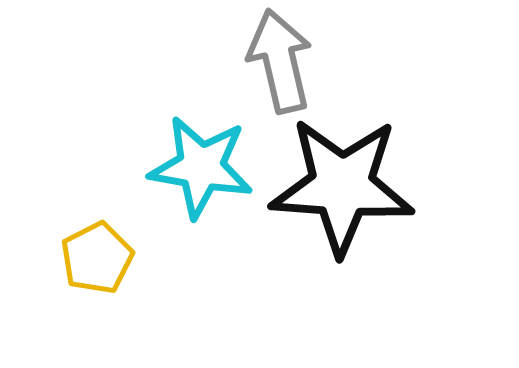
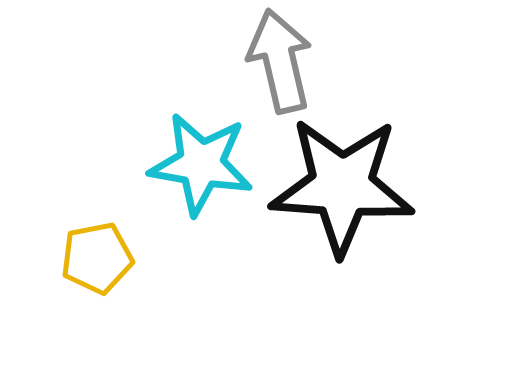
cyan star: moved 3 px up
yellow pentagon: rotated 16 degrees clockwise
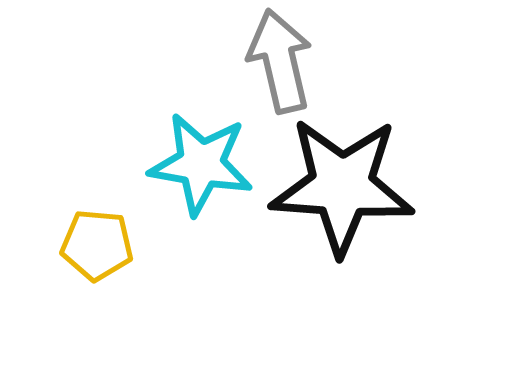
yellow pentagon: moved 13 px up; rotated 16 degrees clockwise
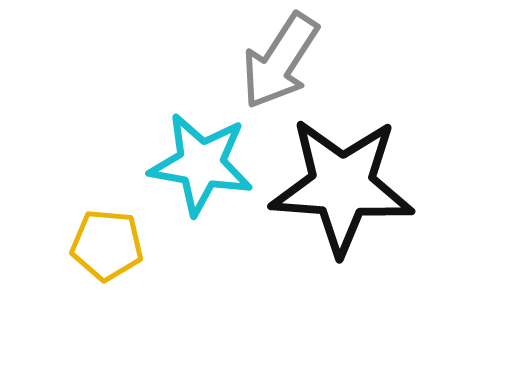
gray arrow: rotated 134 degrees counterclockwise
yellow pentagon: moved 10 px right
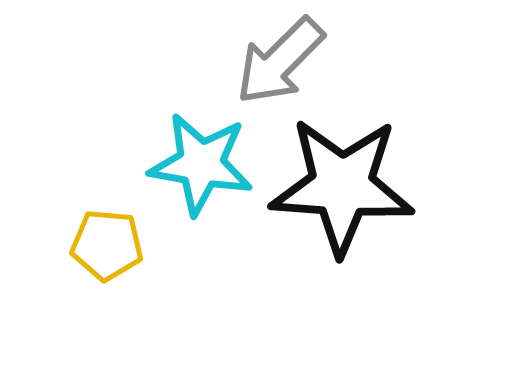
gray arrow: rotated 12 degrees clockwise
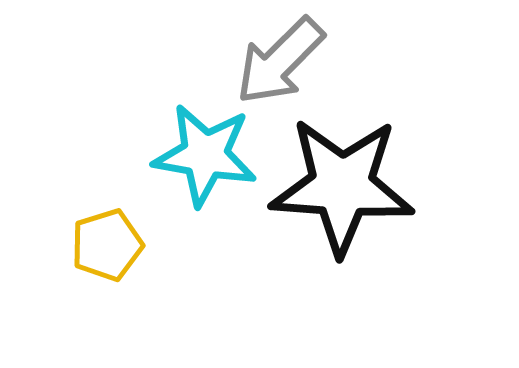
cyan star: moved 4 px right, 9 px up
yellow pentagon: rotated 22 degrees counterclockwise
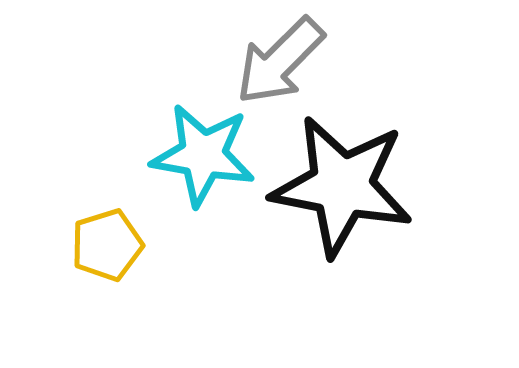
cyan star: moved 2 px left
black star: rotated 7 degrees clockwise
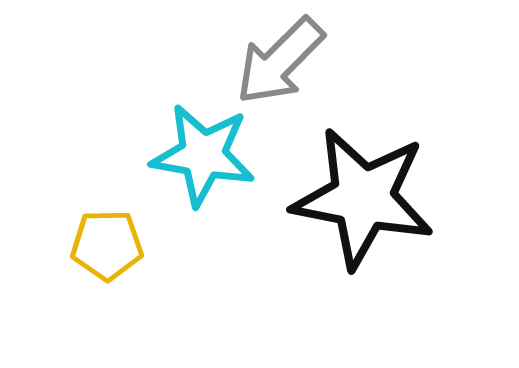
black star: moved 21 px right, 12 px down
yellow pentagon: rotated 16 degrees clockwise
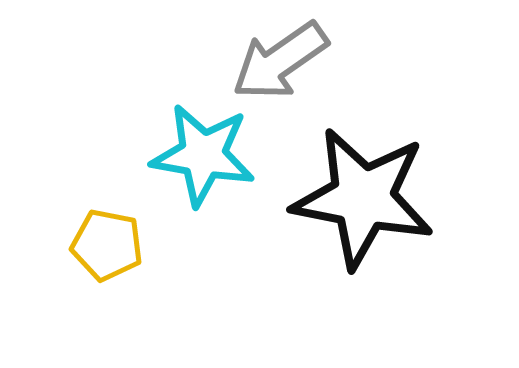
gray arrow: rotated 10 degrees clockwise
yellow pentagon: rotated 12 degrees clockwise
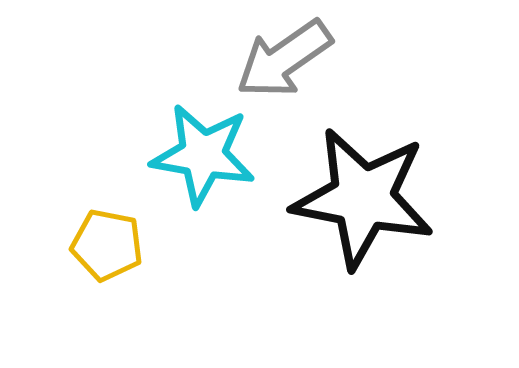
gray arrow: moved 4 px right, 2 px up
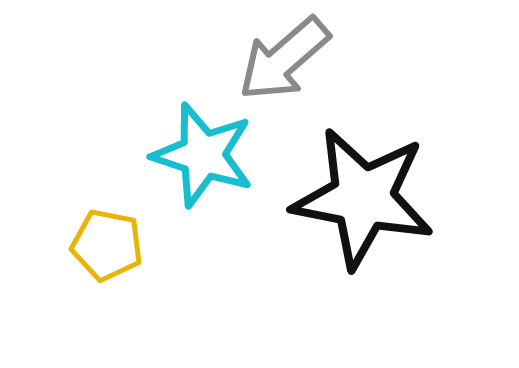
gray arrow: rotated 6 degrees counterclockwise
cyan star: rotated 8 degrees clockwise
